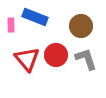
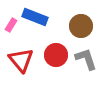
pink rectangle: rotated 32 degrees clockwise
red triangle: moved 6 px left, 1 px down
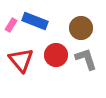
blue rectangle: moved 4 px down
brown circle: moved 2 px down
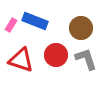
red triangle: rotated 32 degrees counterclockwise
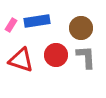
blue rectangle: moved 2 px right; rotated 30 degrees counterclockwise
gray L-shape: moved 2 px up; rotated 15 degrees clockwise
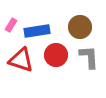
blue rectangle: moved 10 px down
brown circle: moved 1 px left, 1 px up
gray L-shape: moved 3 px right
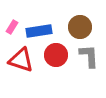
pink rectangle: moved 1 px right, 2 px down
blue rectangle: moved 2 px right
gray L-shape: moved 1 px up
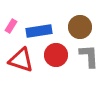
pink rectangle: moved 1 px left, 1 px up
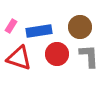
red circle: moved 1 px right, 1 px up
red triangle: moved 2 px left, 2 px up
